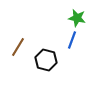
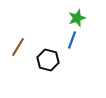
green star: rotated 30 degrees counterclockwise
black hexagon: moved 2 px right
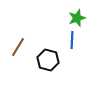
blue line: rotated 18 degrees counterclockwise
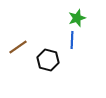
brown line: rotated 24 degrees clockwise
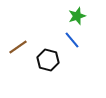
green star: moved 2 px up
blue line: rotated 42 degrees counterclockwise
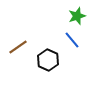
black hexagon: rotated 10 degrees clockwise
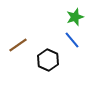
green star: moved 2 px left, 1 px down
brown line: moved 2 px up
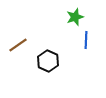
blue line: moved 14 px right; rotated 42 degrees clockwise
black hexagon: moved 1 px down
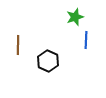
brown line: rotated 54 degrees counterclockwise
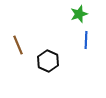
green star: moved 4 px right, 3 px up
brown line: rotated 24 degrees counterclockwise
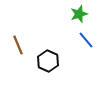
blue line: rotated 42 degrees counterclockwise
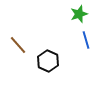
blue line: rotated 24 degrees clockwise
brown line: rotated 18 degrees counterclockwise
